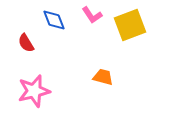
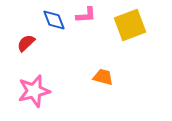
pink L-shape: moved 6 px left; rotated 60 degrees counterclockwise
red semicircle: rotated 78 degrees clockwise
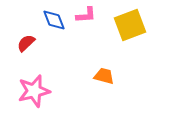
orange trapezoid: moved 1 px right, 1 px up
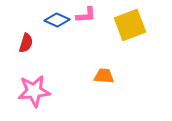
blue diamond: moved 3 px right; rotated 45 degrees counterclockwise
red semicircle: rotated 150 degrees clockwise
orange trapezoid: rotated 10 degrees counterclockwise
pink star: rotated 8 degrees clockwise
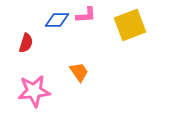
blue diamond: rotated 25 degrees counterclockwise
orange trapezoid: moved 25 px left, 4 px up; rotated 50 degrees clockwise
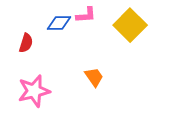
blue diamond: moved 2 px right, 3 px down
yellow square: rotated 24 degrees counterclockwise
orange trapezoid: moved 15 px right, 5 px down
pink star: rotated 8 degrees counterclockwise
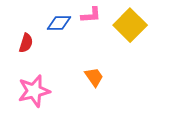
pink L-shape: moved 5 px right
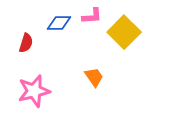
pink L-shape: moved 1 px right, 1 px down
yellow square: moved 6 px left, 7 px down
